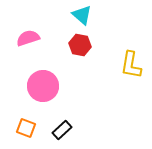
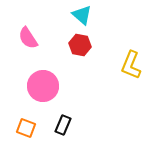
pink semicircle: rotated 105 degrees counterclockwise
yellow L-shape: rotated 12 degrees clockwise
black rectangle: moved 1 px right, 5 px up; rotated 24 degrees counterclockwise
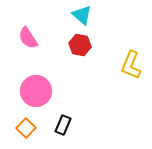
pink circle: moved 7 px left, 5 px down
orange square: rotated 24 degrees clockwise
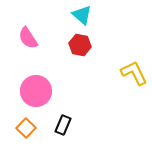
yellow L-shape: moved 3 px right, 8 px down; rotated 132 degrees clockwise
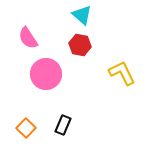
yellow L-shape: moved 12 px left
pink circle: moved 10 px right, 17 px up
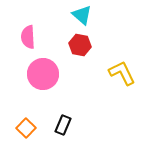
pink semicircle: moved 1 px up; rotated 30 degrees clockwise
pink circle: moved 3 px left
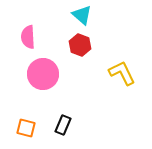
red hexagon: rotated 10 degrees clockwise
orange square: rotated 30 degrees counterclockwise
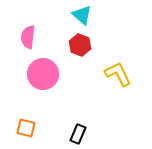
pink semicircle: rotated 10 degrees clockwise
yellow L-shape: moved 4 px left, 1 px down
black rectangle: moved 15 px right, 9 px down
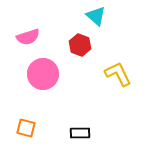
cyan triangle: moved 14 px right, 1 px down
pink semicircle: rotated 115 degrees counterclockwise
black rectangle: moved 2 px right, 1 px up; rotated 66 degrees clockwise
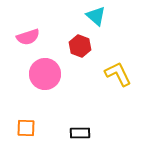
red hexagon: moved 1 px down
pink circle: moved 2 px right
orange square: rotated 12 degrees counterclockwise
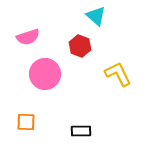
orange square: moved 6 px up
black rectangle: moved 1 px right, 2 px up
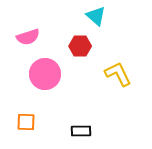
red hexagon: rotated 20 degrees counterclockwise
